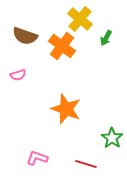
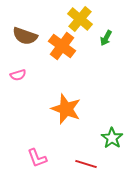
pink L-shape: rotated 130 degrees counterclockwise
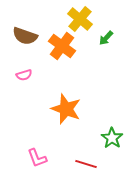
green arrow: rotated 14 degrees clockwise
pink semicircle: moved 6 px right
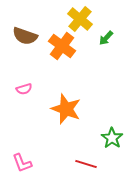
pink semicircle: moved 14 px down
pink L-shape: moved 15 px left, 5 px down
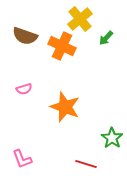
yellow cross: rotated 10 degrees clockwise
orange cross: rotated 12 degrees counterclockwise
orange star: moved 1 px left, 2 px up
pink L-shape: moved 4 px up
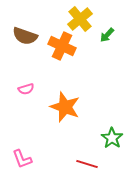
green arrow: moved 1 px right, 3 px up
pink semicircle: moved 2 px right
red line: moved 1 px right
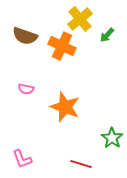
pink semicircle: rotated 28 degrees clockwise
red line: moved 6 px left
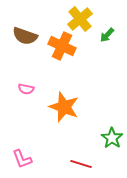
orange star: moved 1 px left
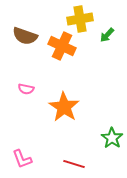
yellow cross: rotated 30 degrees clockwise
orange star: rotated 12 degrees clockwise
red line: moved 7 px left
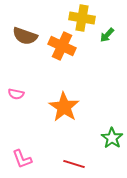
yellow cross: moved 2 px right, 1 px up; rotated 20 degrees clockwise
pink semicircle: moved 10 px left, 5 px down
